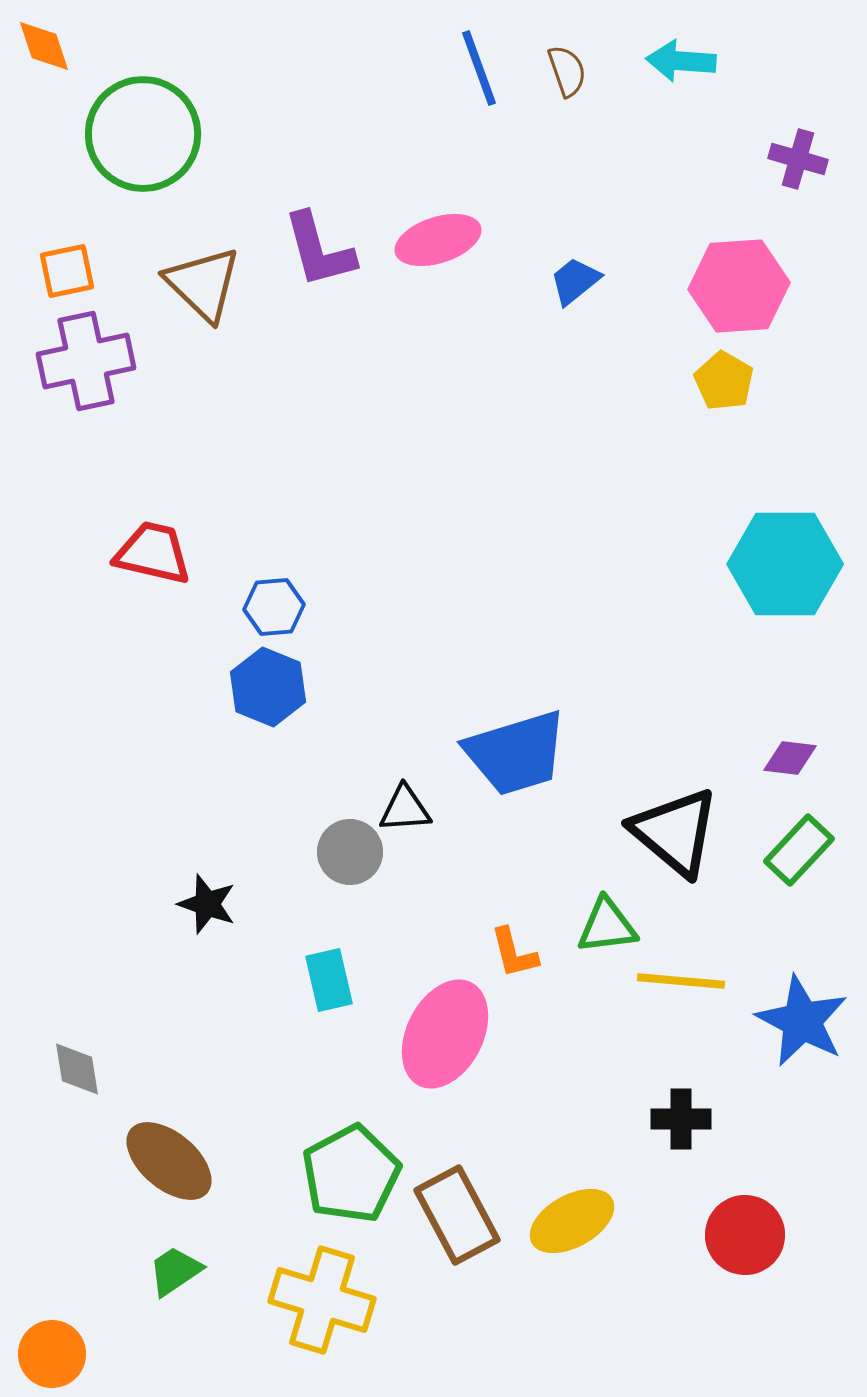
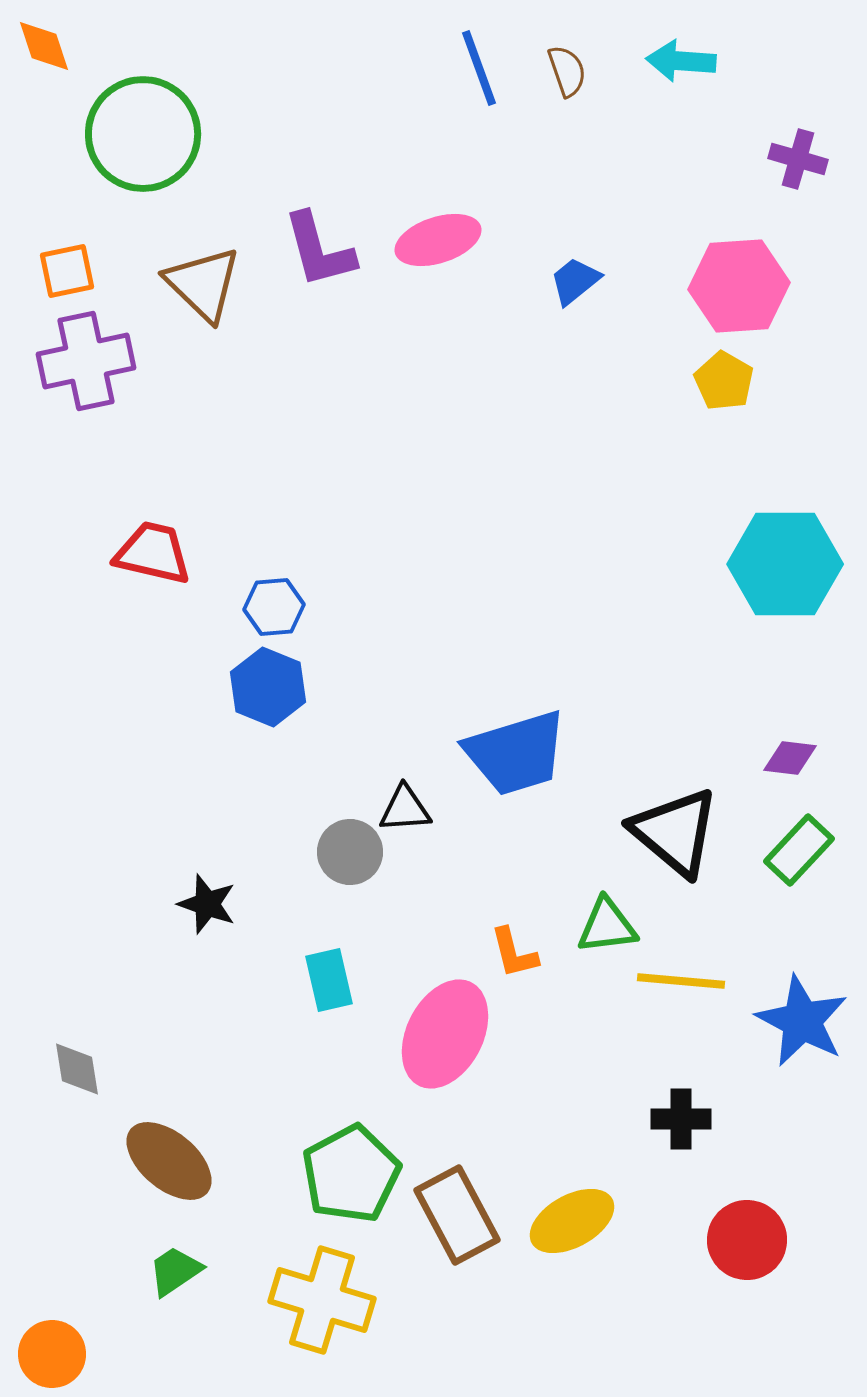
red circle at (745, 1235): moved 2 px right, 5 px down
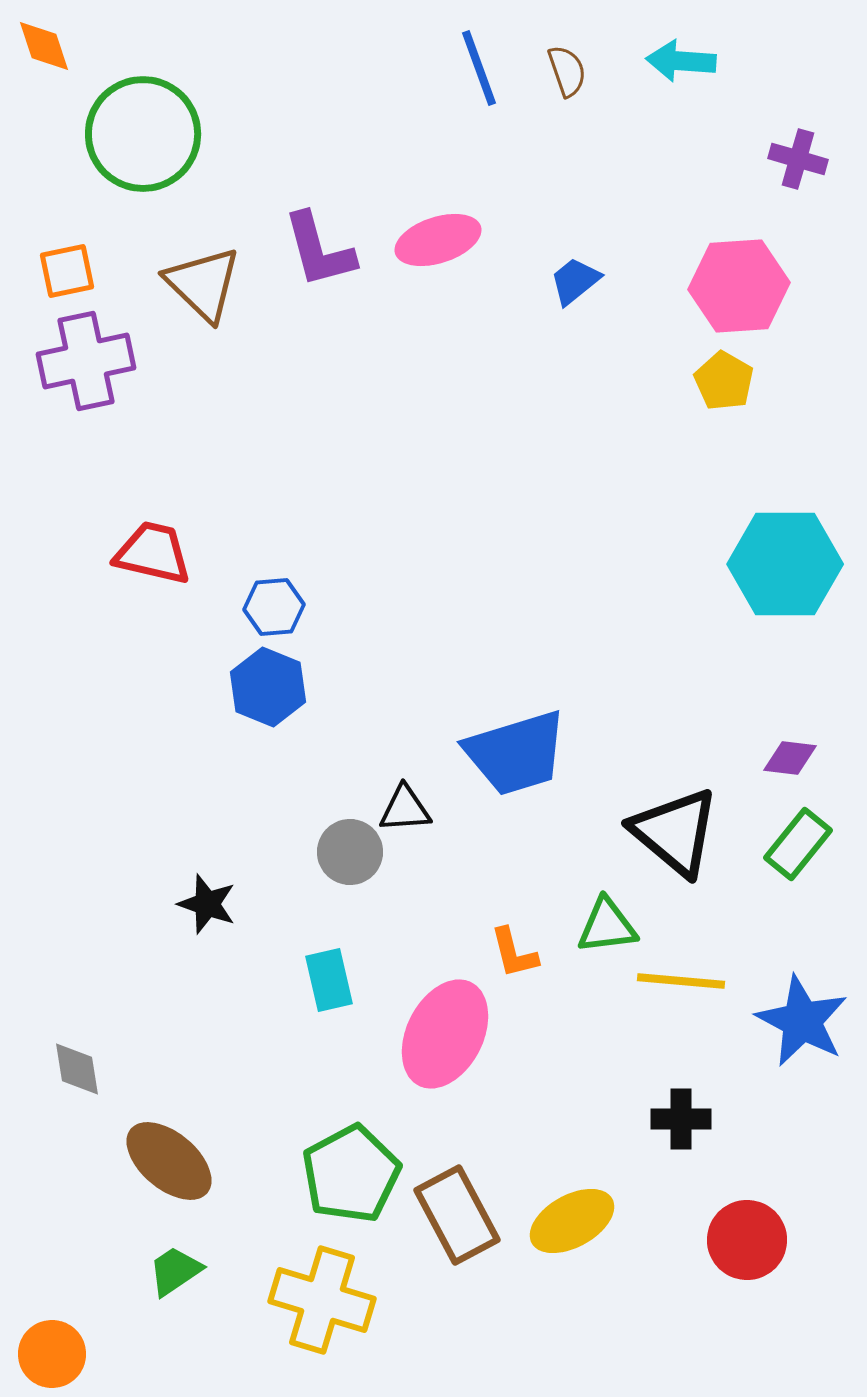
green rectangle at (799, 850): moved 1 px left, 6 px up; rotated 4 degrees counterclockwise
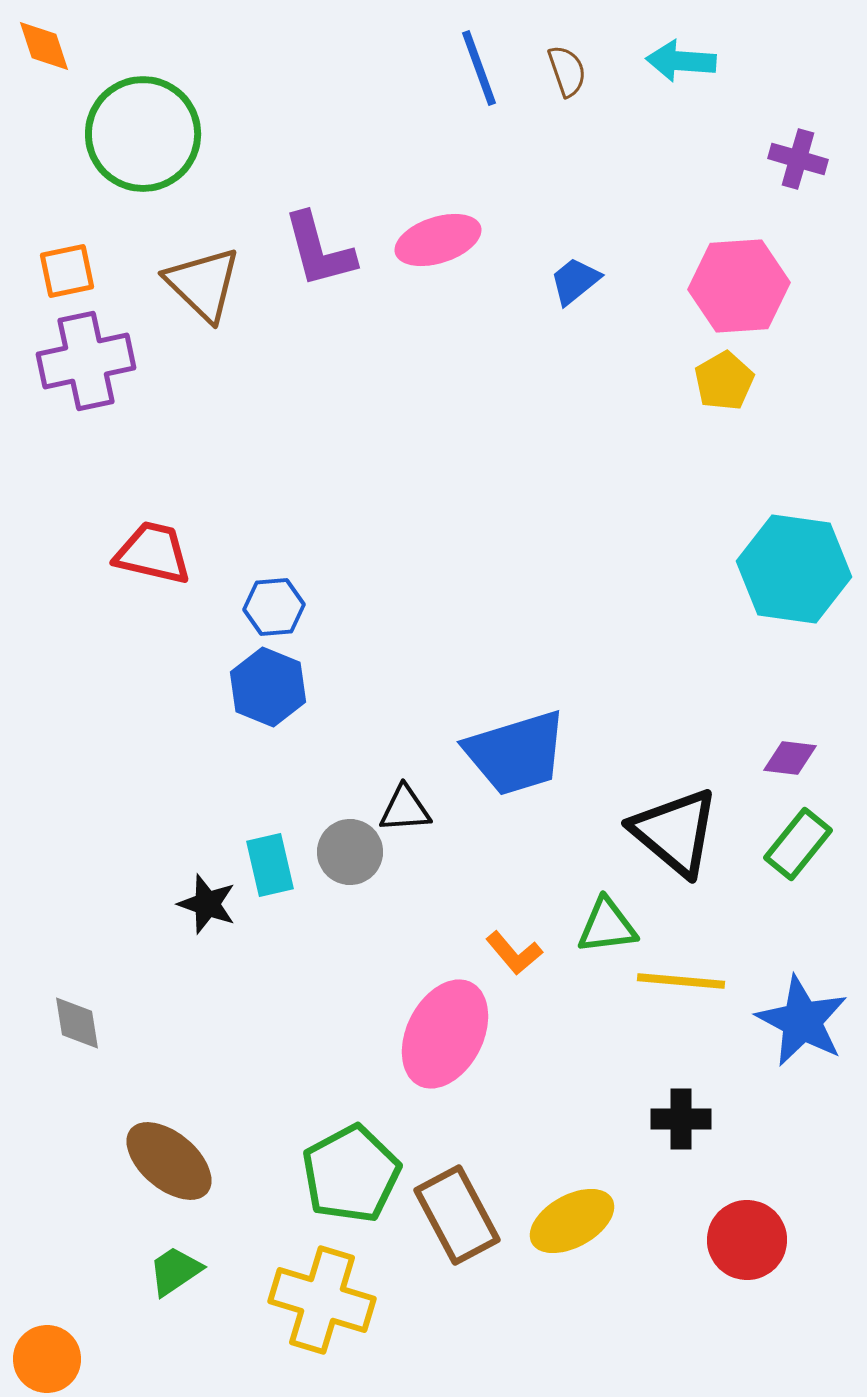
yellow pentagon at (724, 381): rotated 12 degrees clockwise
cyan hexagon at (785, 564): moved 9 px right, 5 px down; rotated 8 degrees clockwise
orange L-shape at (514, 953): rotated 26 degrees counterclockwise
cyan rectangle at (329, 980): moved 59 px left, 115 px up
gray diamond at (77, 1069): moved 46 px up
orange circle at (52, 1354): moved 5 px left, 5 px down
